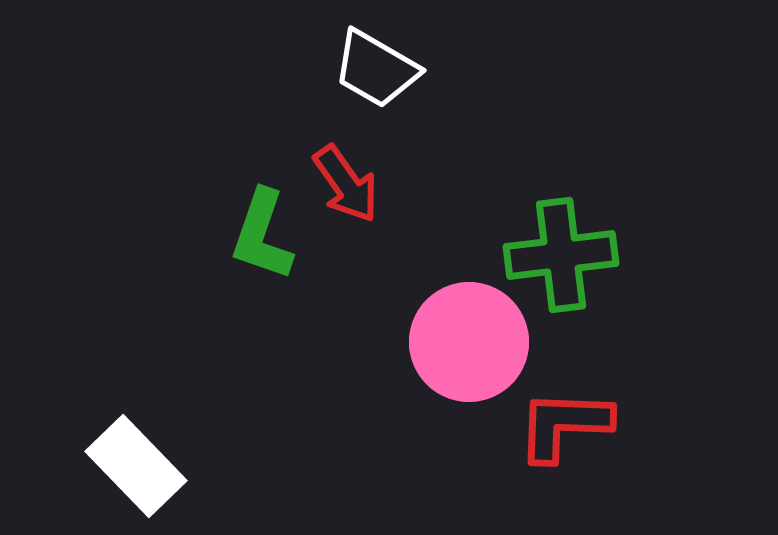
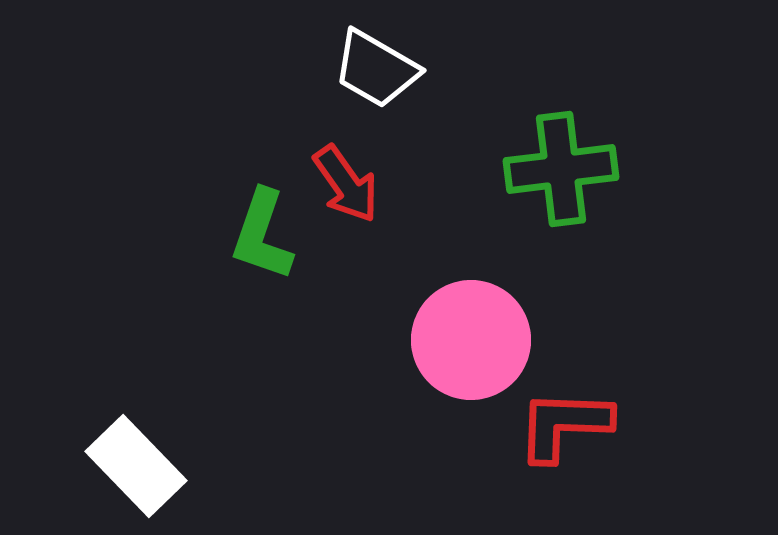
green cross: moved 86 px up
pink circle: moved 2 px right, 2 px up
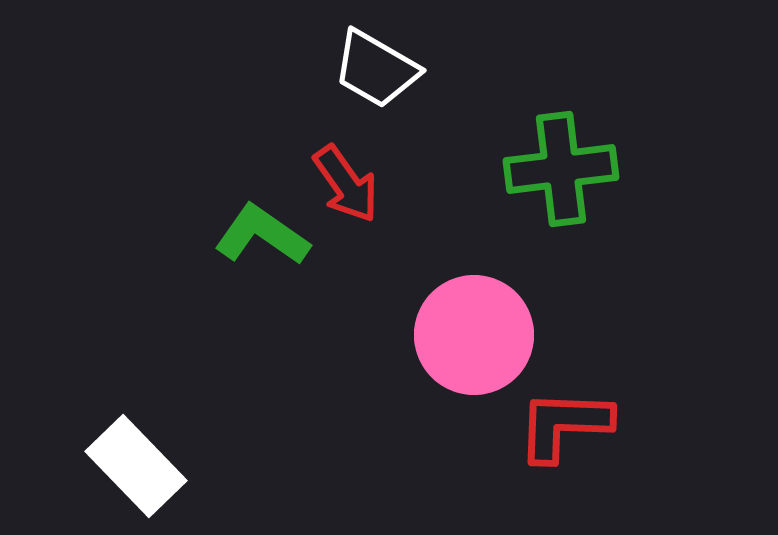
green L-shape: rotated 106 degrees clockwise
pink circle: moved 3 px right, 5 px up
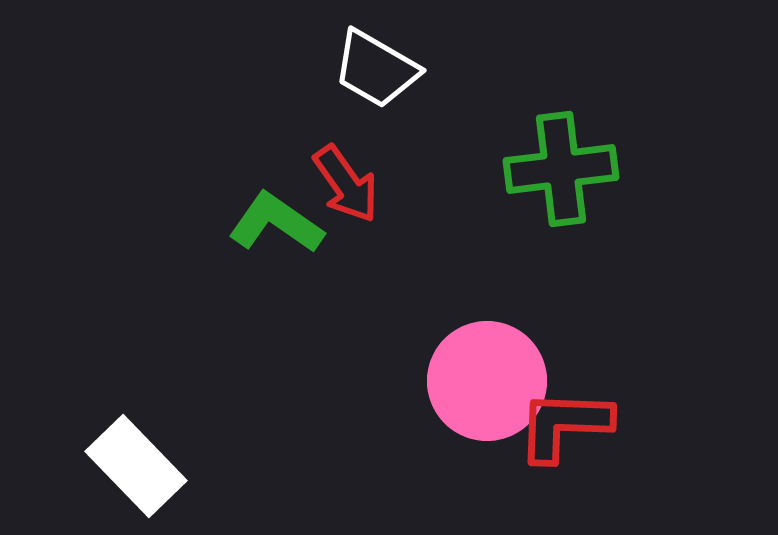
green L-shape: moved 14 px right, 12 px up
pink circle: moved 13 px right, 46 px down
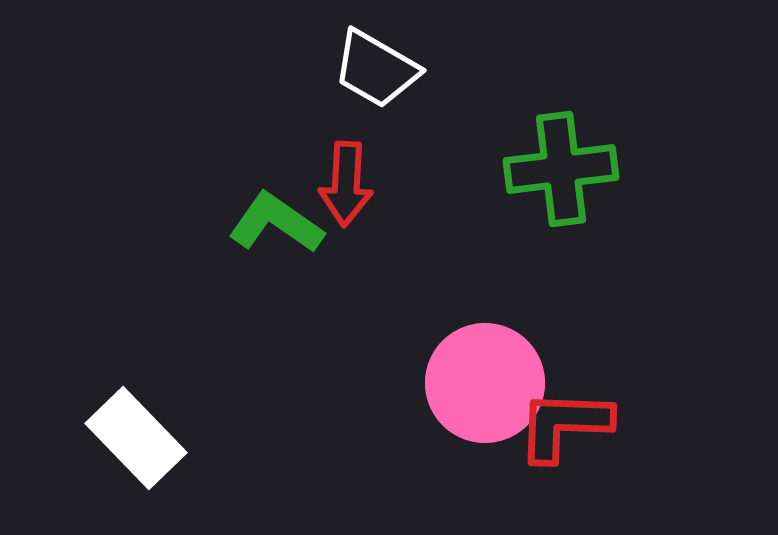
red arrow: rotated 38 degrees clockwise
pink circle: moved 2 px left, 2 px down
white rectangle: moved 28 px up
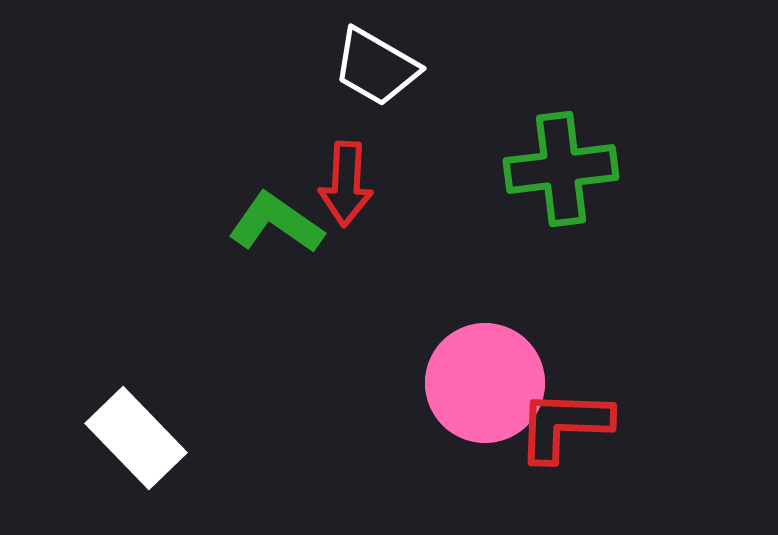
white trapezoid: moved 2 px up
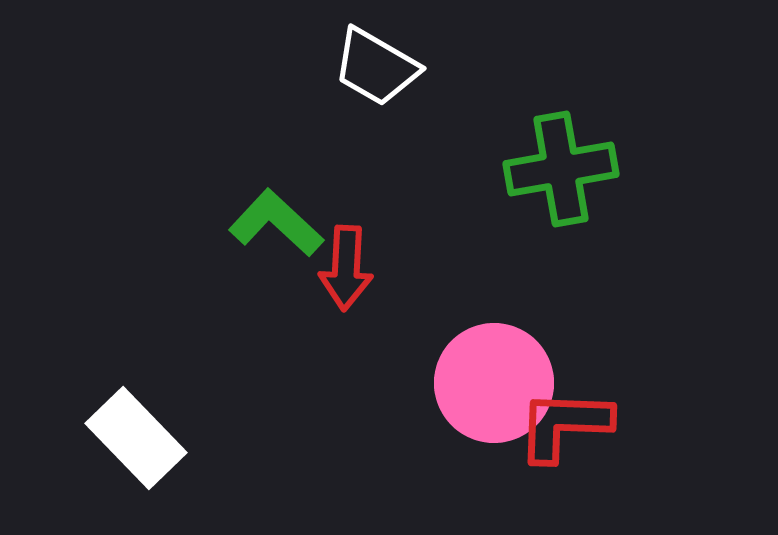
green cross: rotated 3 degrees counterclockwise
red arrow: moved 84 px down
green L-shape: rotated 8 degrees clockwise
pink circle: moved 9 px right
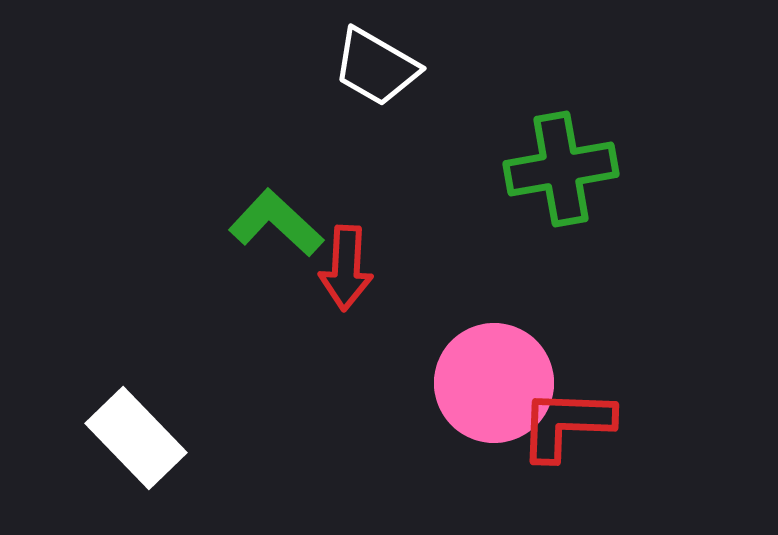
red L-shape: moved 2 px right, 1 px up
